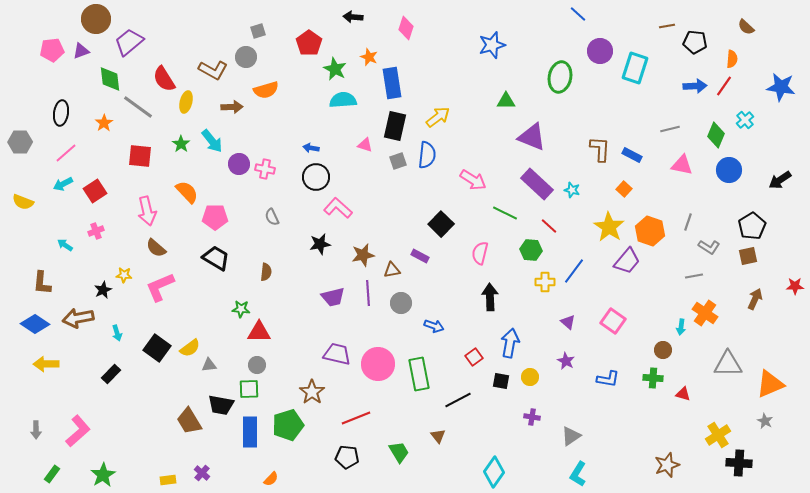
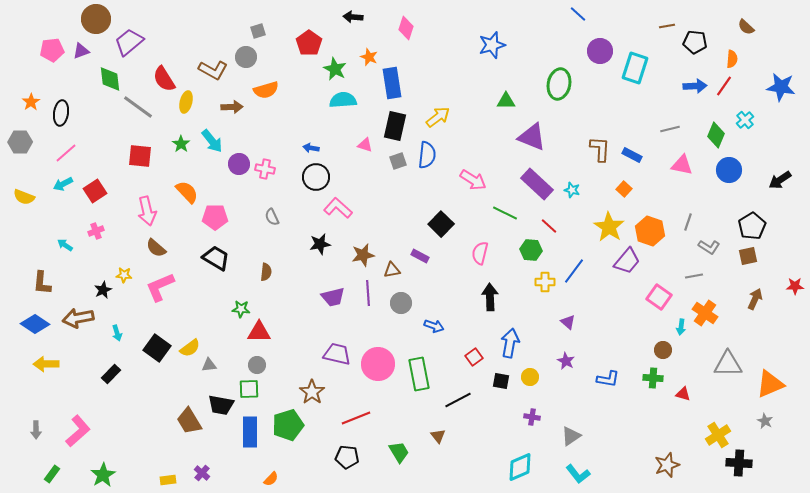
green ellipse at (560, 77): moved 1 px left, 7 px down
orange star at (104, 123): moved 73 px left, 21 px up
yellow semicircle at (23, 202): moved 1 px right, 5 px up
pink square at (613, 321): moved 46 px right, 24 px up
cyan diamond at (494, 472): moved 26 px right, 5 px up; rotated 32 degrees clockwise
cyan L-shape at (578, 474): rotated 70 degrees counterclockwise
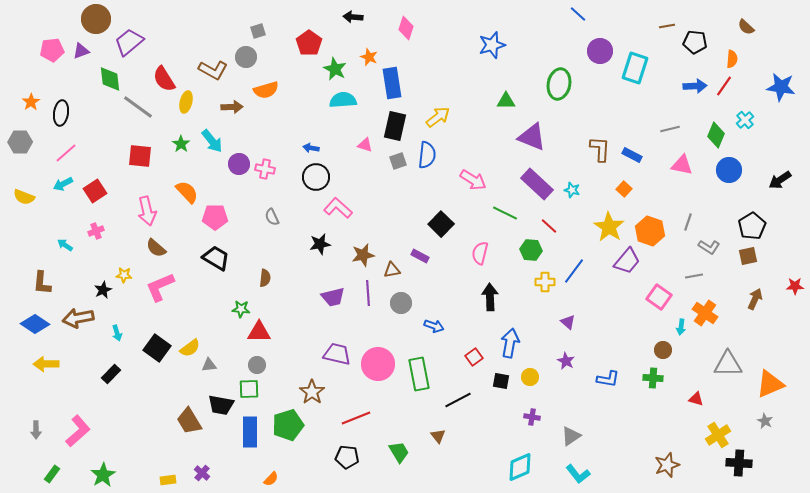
brown semicircle at (266, 272): moved 1 px left, 6 px down
red triangle at (683, 394): moved 13 px right, 5 px down
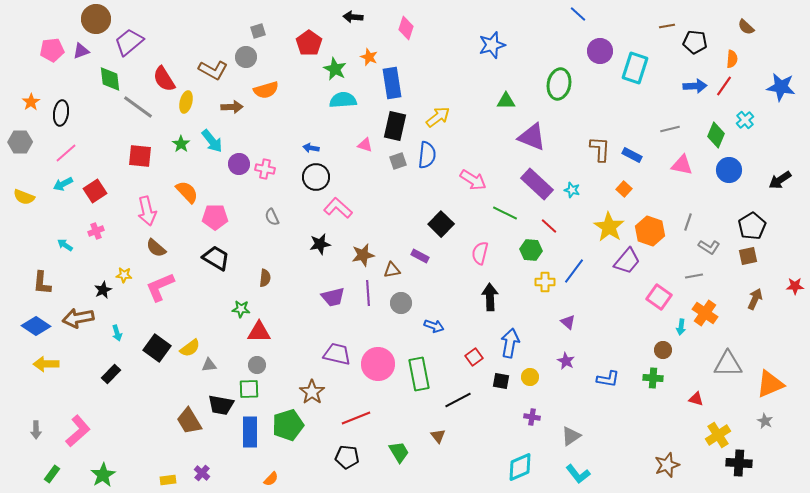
blue diamond at (35, 324): moved 1 px right, 2 px down
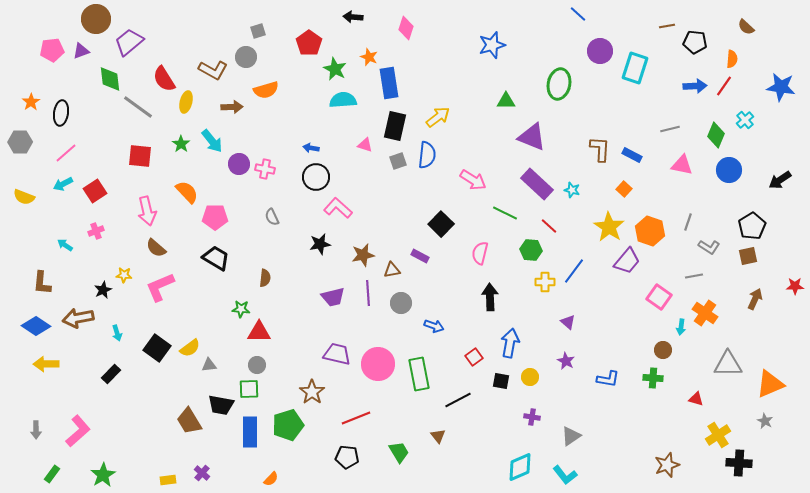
blue rectangle at (392, 83): moved 3 px left
cyan L-shape at (578, 474): moved 13 px left, 1 px down
